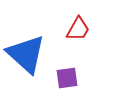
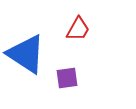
blue triangle: rotated 9 degrees counterclockwise
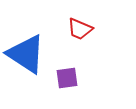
red trapezoid: moved 2 px right; rotated 84 degrees clockwise
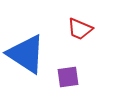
purple square: moved 1 px right, 1 px up
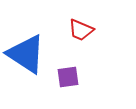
red trapezoid: moved 1 px right, 1 px down
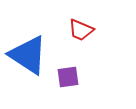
blue triangle: moved 2 px right, 1 px down
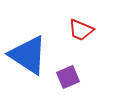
purple square: rotated 15 degrees counterclockwise
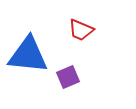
blue triangle: rotated 27 degrees counterclockwise
